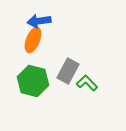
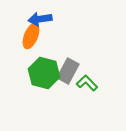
blue arrow: moved 1 px right, 2 px up
orange ellipse: moved 2 px left, 4 px up
green hexagon: moved 11 px right, 8 px up
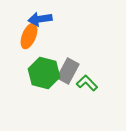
orange ellipse: moved 2 px left
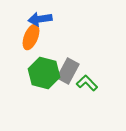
orange ellipse: moved 2 px right, 1 px down
